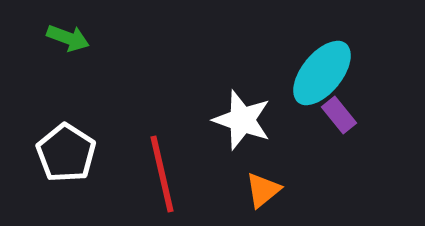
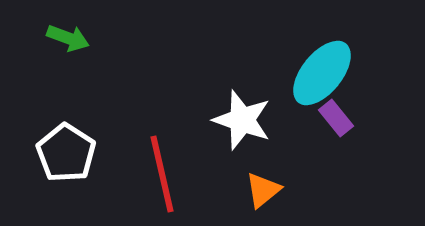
purple rectangle: moved 3 px left, 3 px down
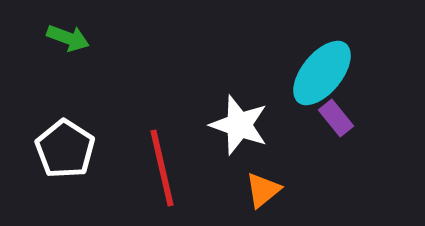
white star: moved 3 px left, 5 px down
white pentagon: moved 1 px left, 4 px up
red line: moved 6 px up
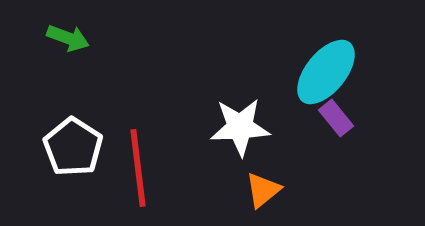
cyan ellipse: moved 4 px right, 1 px up
white star: moved 1 px right, 2 px down; rotated 22 degrees counterclockwise
white pentagon: moved 8 px right, 2 px up
red line: moved 24 px left; rotated 6 degrees clockwise
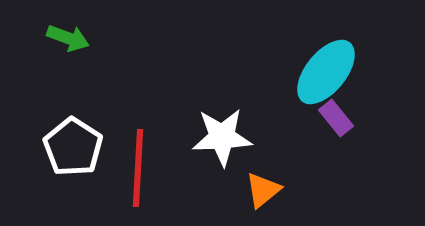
white star: moved 18 px left, 10 px down
red line: rotated 10 degrees clockwise
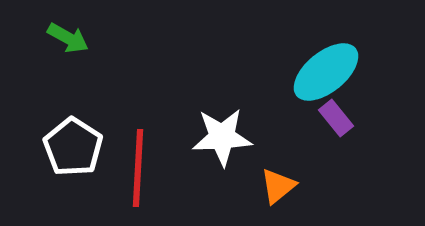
green arrow: rotated 9 degrees clockwise
cyan ellipse: rotated 12 degrees clockwise
orange triangle: moved 15 px right, 4 px up
